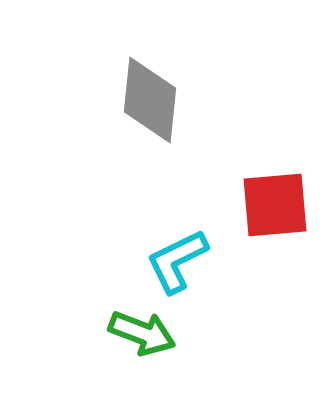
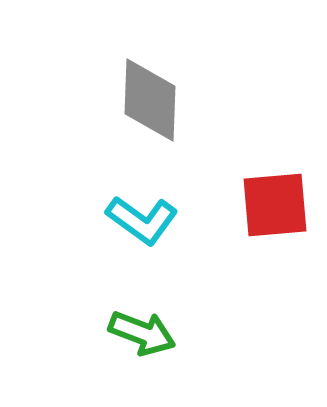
gray diamond: rotated 4 degrees counterclockwise
cyan L-shape: moved 35 px left, 41 px up; rotated 118 degrees counterclockwise
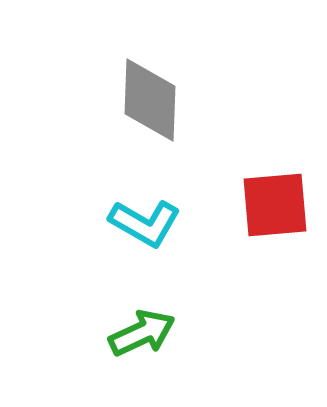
cyan L-shape: moved 3 px right, 3 px down; rotated 6 degrees counterclockwise
green arrow: rotated 46 degrees counterclockwise
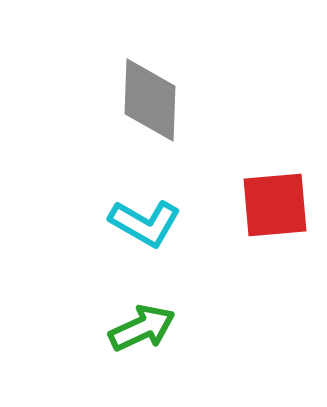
green arrow: moved 5 px up
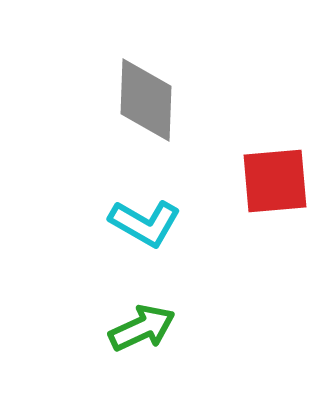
gray diamond: moved 4 px left
red square: moved 24 px up
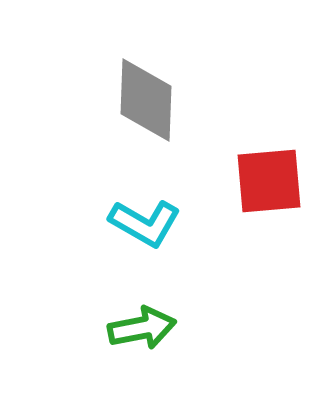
red square: moved 6 px left
green arrow: rotated 14 degrees clockwise
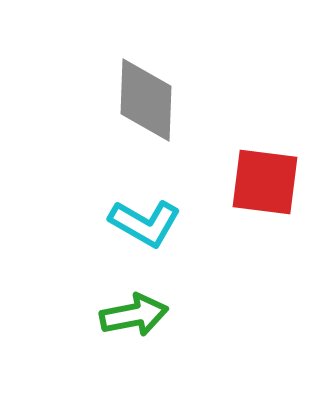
red square: moved 4 px left, 1 px down; rotated 12 degrees clockwise
green arrow: moved 8 px left, 13 px up
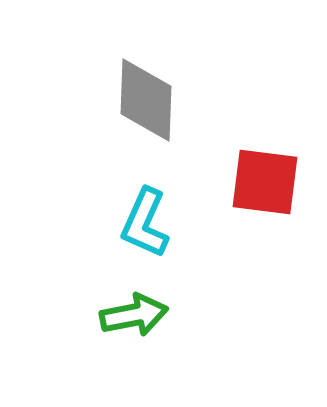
cyan L-shape: rotated 84 degrees clockwise
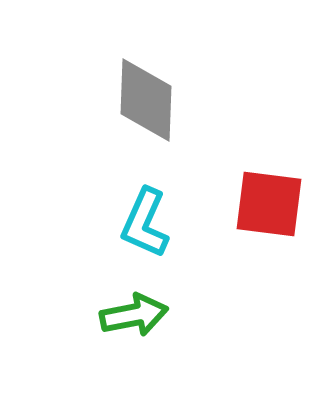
red square: moved 4 px right, 22 px down
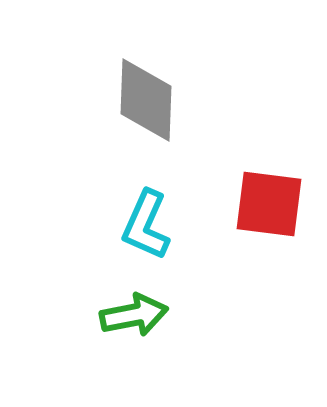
cyan L-shape: moved 1 px right, 2 px down
